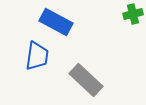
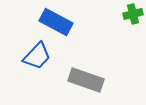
blue trapezoid: rotated 36 degrees clockwise
gray rectangle: rotated 24 degrees counterclockwise
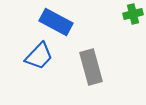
blue trapezoid: moved 2 px right
gray rectangle: moved 5 px right, 13 px up; rotated 56 degrees clockwise
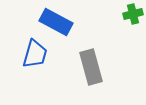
blue trapezoid: moved 4 px left, 2 px up; rotated 28 degrees counterclockwise
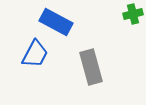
blue trapezoid: rotated 12 degrees clockwise
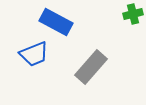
blue trapezoid: moved 1 px left; rotated 40 degrees clockwise
gray rectangle: rotated 56 degrees clockwise
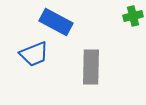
green cross: moved 2 px down
gray rectangle: rotated 40 degrees counterclockwise
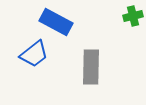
blue trapezoid: rotated 16 degrees counterclockwise
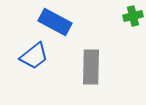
blue rectangle: moved 1 px left
blue trapezoid: moved 2 px down
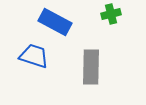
green cross: moved 22 px left, 2 px up
blue trapezoid: rotated 124 degrees counterclockwise
